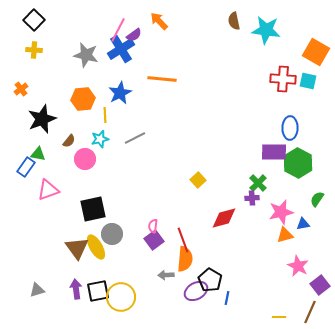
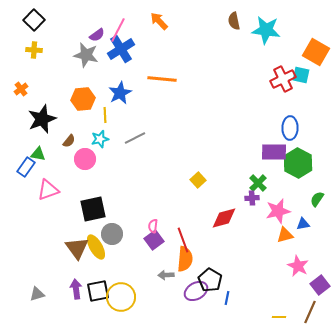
purple semicircle at (134, 35): moved 37 px left
red cross at (283, 79): rotated 30 degrees counterclockwise
cyan square at (308, 81): moved 7 px left, 6 px up
pink star at (281, 212): moved 3 px left, 1 px up
gray triangle at (37, 290): moved 4 px down
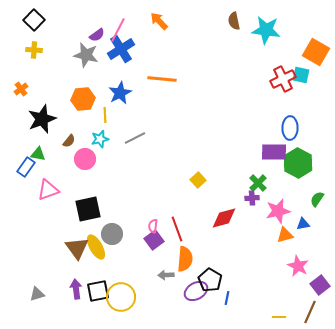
black square at (93, 209): moved 5 px left
red line at (183, 240): moved 6 px left, 11 px up
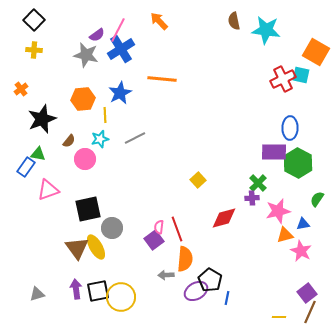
pink semicircle at (153, 226): moved 6 px right, 1 px down
gray circle at (112, 234): moved 6 px up
pink star at (298, 266): moved 3 px right, 15 px up
purple square at (320, 285): moved 13 px left, 8 px down
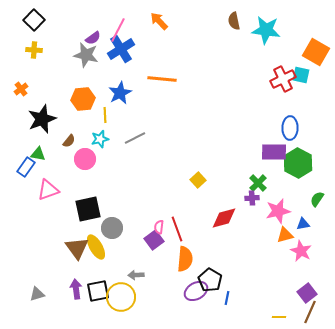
purple semicircle at (97, 35): moved 4 px left, 3 px down
gray arrow at (166, 275): moved 30 px left
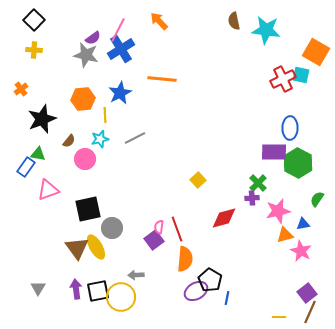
gray triangle at (37, 294): moved 1 px right, 6 px up; rotated 42 degrees counterclockwise
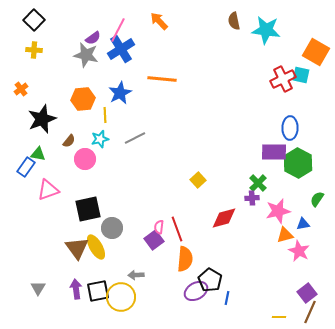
pink star at (301, 251): moved 2 px left
